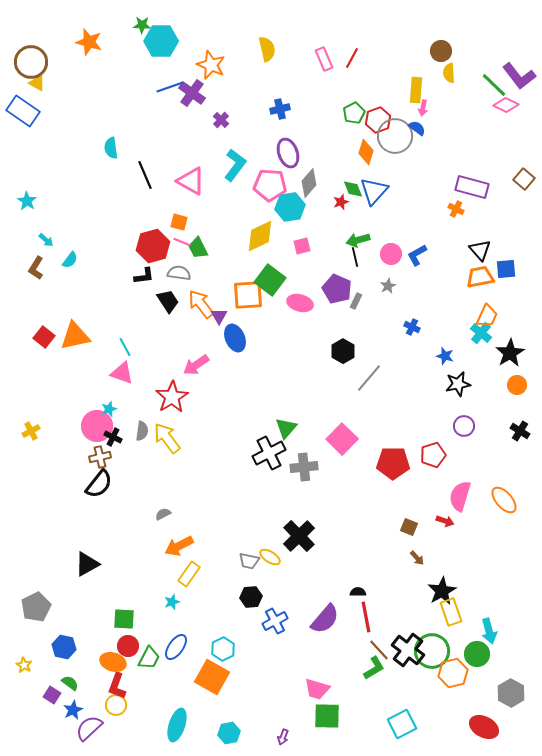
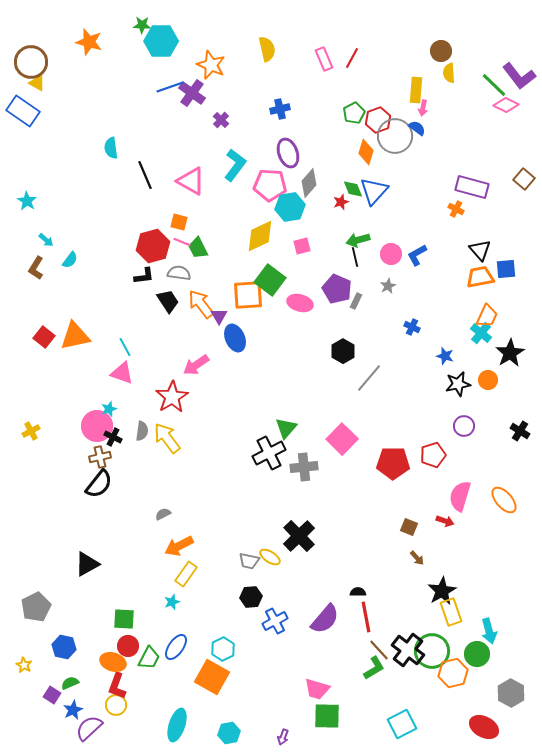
orange circle at (517, 385): moved 29 px left, 5 px up
yellow rectangle at (189, 574): moved 3 px left
green semicircle at (70, 683): rotated 60 degrees counterclockwise
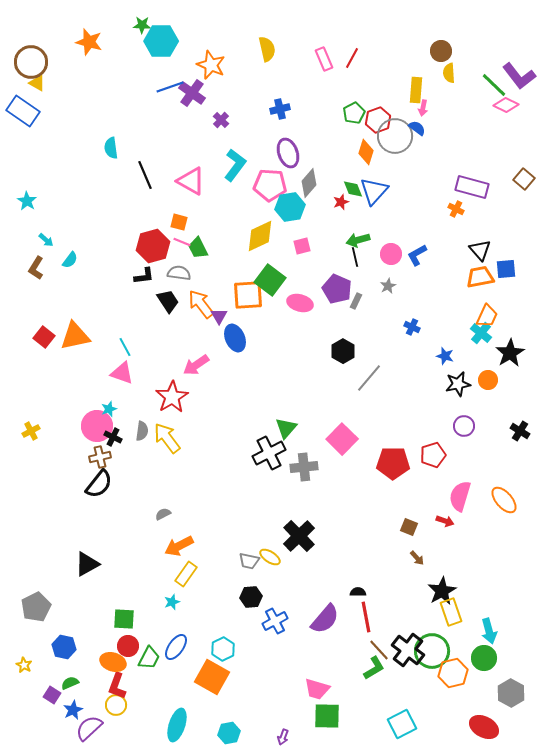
green circle at (477, 654): moved 7 px right, 4 px down
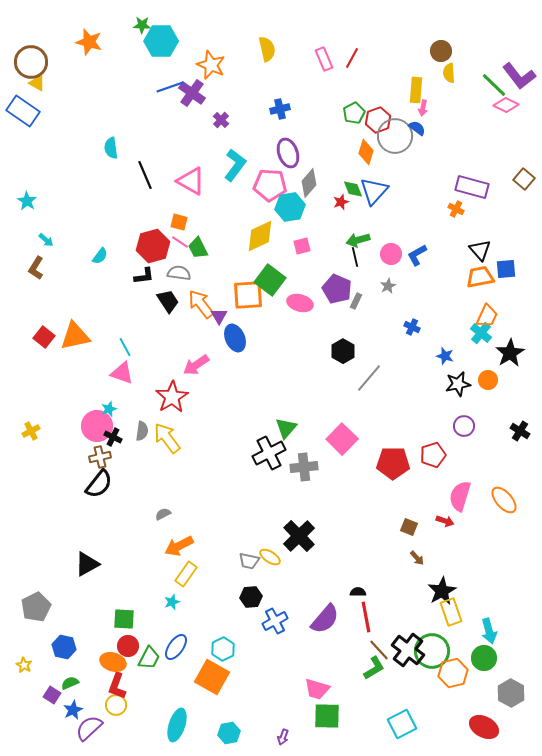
pink line at (182, 242): moved 2 px left; rotated 12 degrees clockwise
cyan semicircle at (70, 260): moved 30 px right, 4 px up
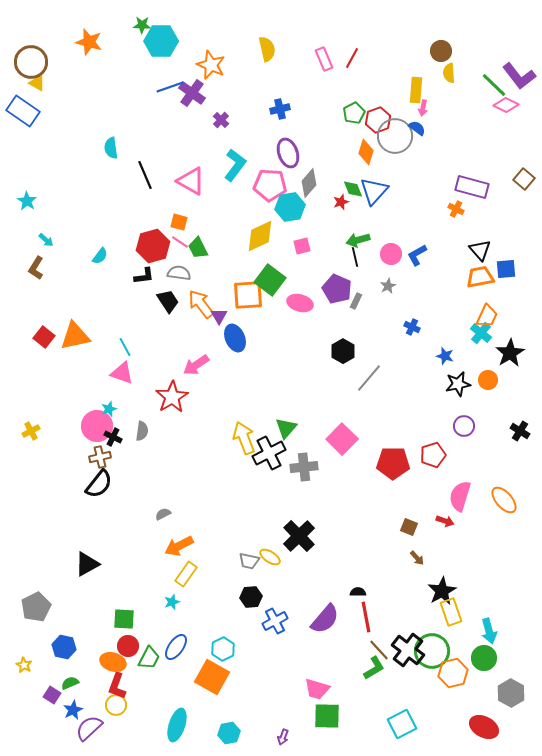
yellow arrow at (167, 438): moved 77 px right; rotated 16 degrees clockwise
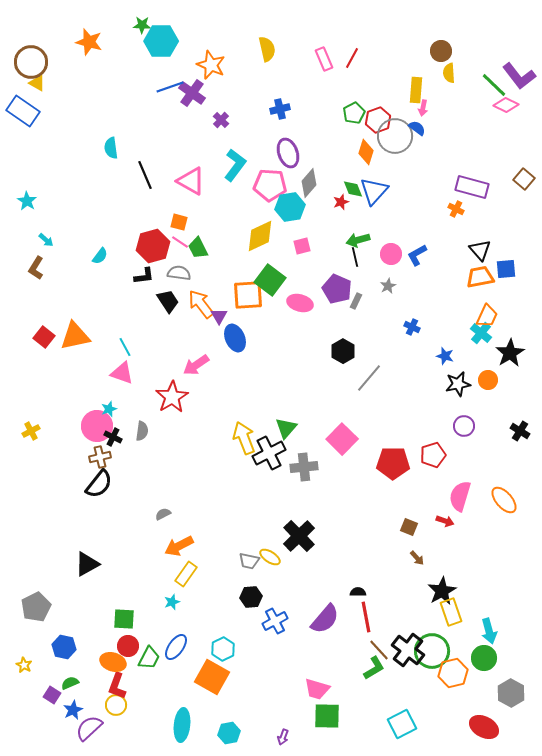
cyan ellipse at (177, 725): moved 5 px right; rotated 12 degrees counterclockwise
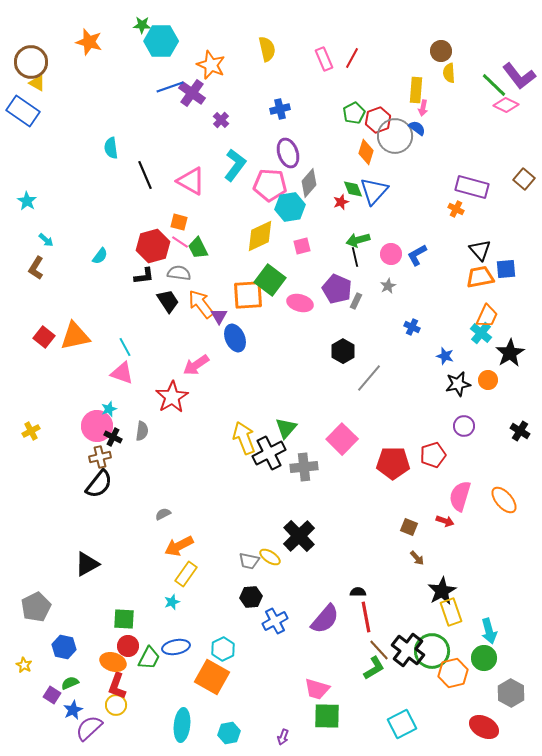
blue ellipse at (176, 647): rotated 44 degrees clockwise
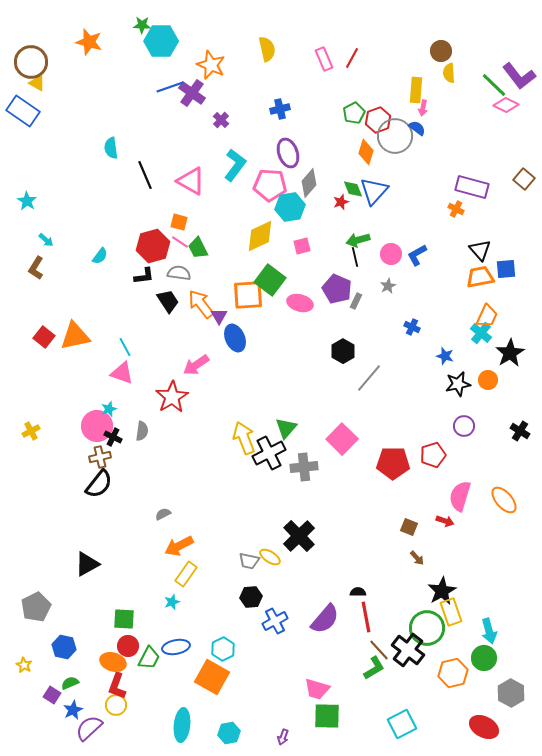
green circle at (432, 651): moved 5 px left, 23 px up
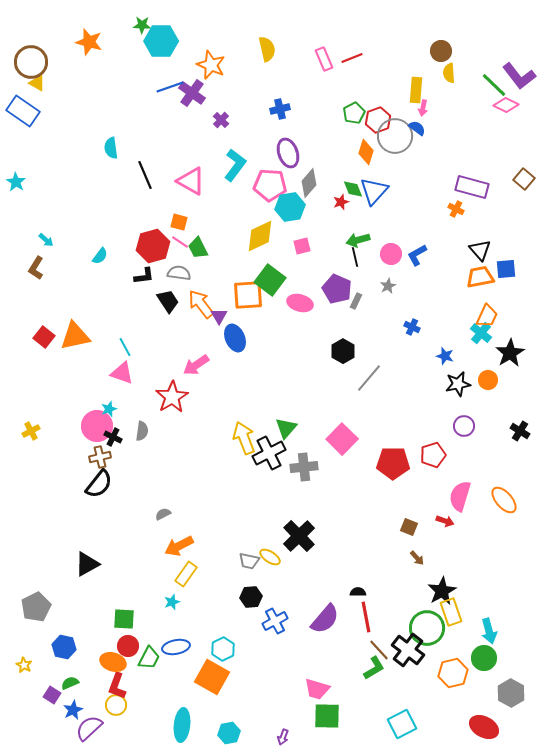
red line at (352, 58): rotated 40 degrees clockwise
cyan star at (27, 201): moved 11 px left, 19 px up
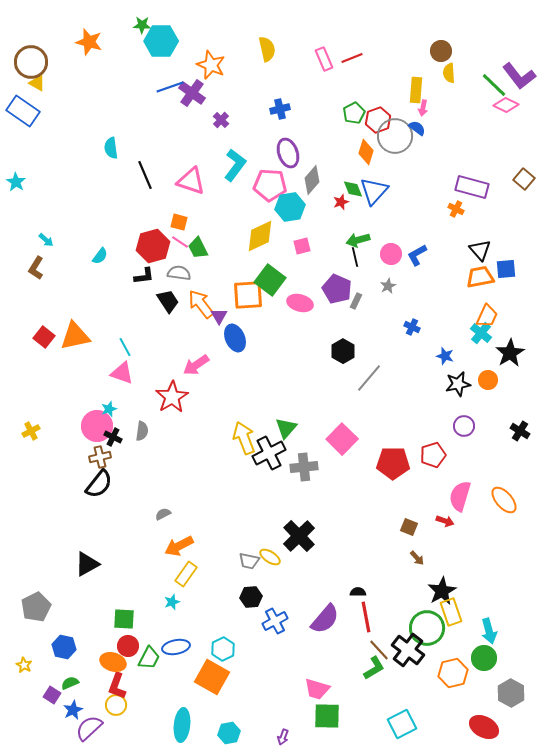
pink triangle at (191, 181): rotated 12 degrees counterclockwise
gray diamond at (309, 183): moved 3 px right, 3 px up
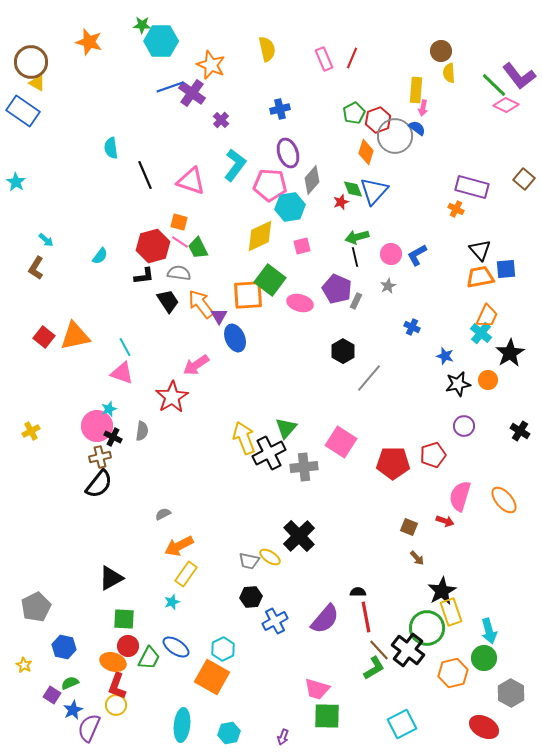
red line at (352, 58): rotated 45 degrees counterclockwise
green arrow at (358, 240): moved 1 px left, 3 px up
pink square at (342, 439): moved 1 px left, 3 px down; rotated 12 degrees counterclockwise
black triangle at (87, 564): moved 24 px right, 14 px down
blue ellipse at (176, 647): rotated 44 degrees clockwise
purple semicircle at (89, 728): rotated 24 degrees counterclockwise
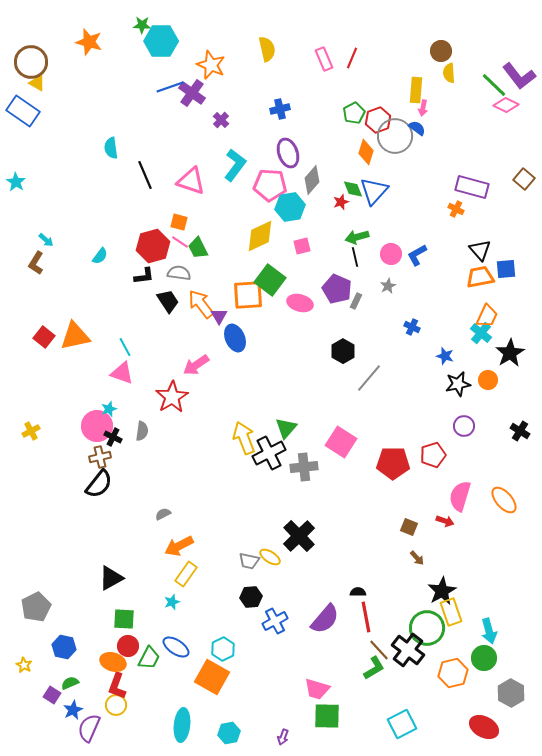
brown L-shape at (36, 268): moved 5 px up
